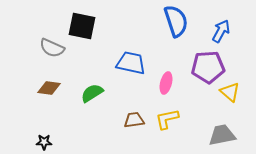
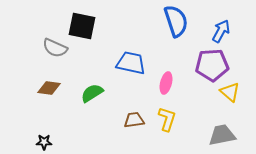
gray semicircle: moved 3 px right
purple pentagon: moved 4 px right, 2 px up
yellow L-shape: rotated 120 degrees clockwise
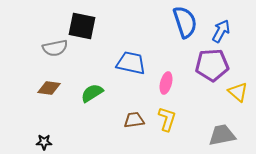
blue semicircle: moved 9 px right, 1 px down
gray semicircle: rotated 35 degrees counterclockwise
yellow triangle: moved 8 px right
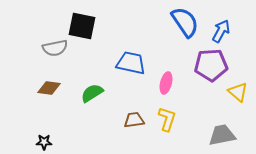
blue semicircle: rotated 16 degrees counterclockwise
purple pentagon: moved 1 px left
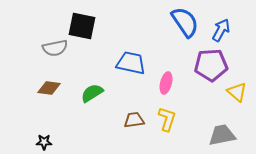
blue arrow: moved 1 px up
yellow triangle: moved 1 px left
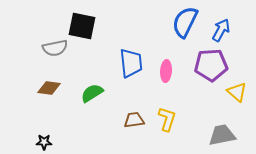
blue semicircle: rotated 120 degrees counterclockwise
blue trapezoid: rotated 72 degrees clockwise
pink ellipse: moved 12 px up; rotated 10 degrees counterclockwise
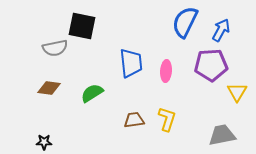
yellow triangle: rotated 20 degrees clockwise
